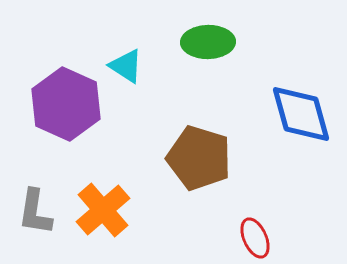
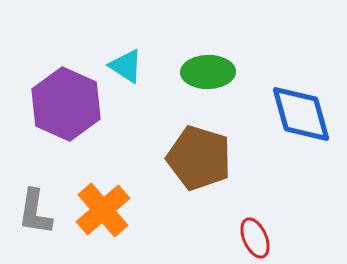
green ellipse: moved 30 px down
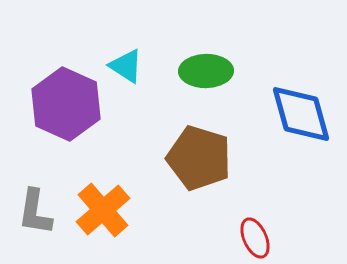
green ellipse: moved 2 px left, 1 px up
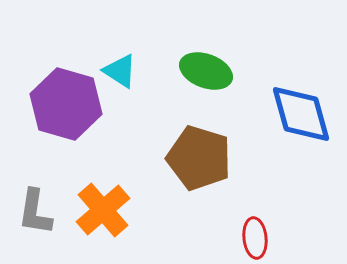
cyan triangle: moved 6 px left, 5 px down
green ellipse: rotated 21 degrees clockwise
purple hexagon: rotated 8 degrees counterclockwise
red ellipse: rotated 18 degrees clockwise
